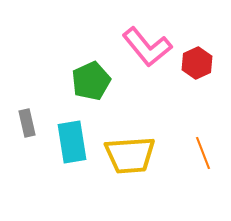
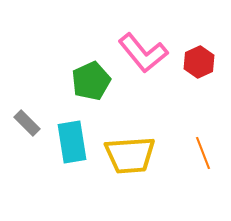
pink L-shape: moved 4 px left, 6 px down
red hexagon: moved 2 px right, 1 px up
gray rectangle: rotated 32 degrees counterclockwise
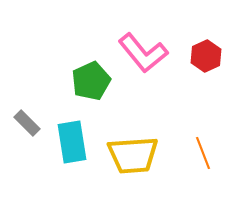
red hexagon: moved 7 px right, 6 px up
yellow trapezoid: moved 3 px right
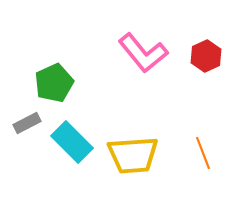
green pentagon: moved 37 px left, 2 px down
gray rectangle: rotated 72 degrees counterclockwise
cyan rectangle: rotated 36 degrees counterclockwise
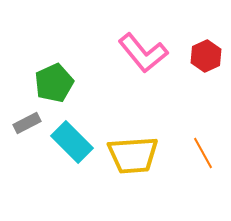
orange line: rotated 8 degrees counterclockwise
